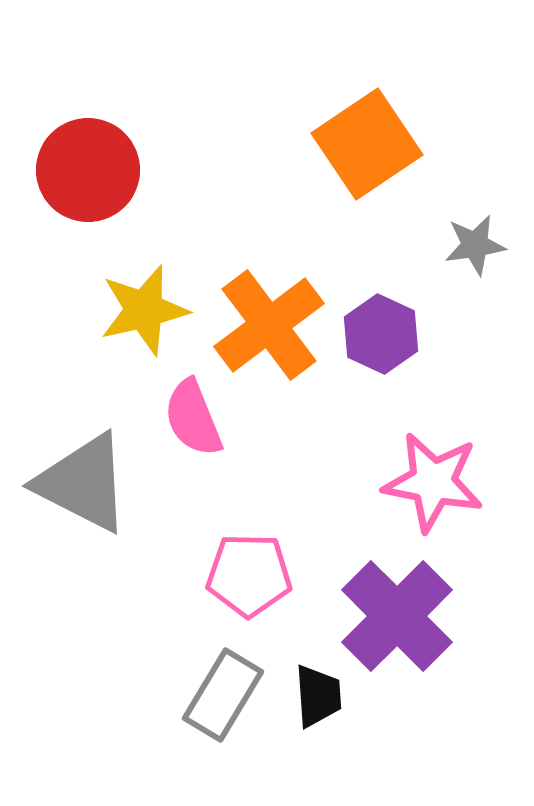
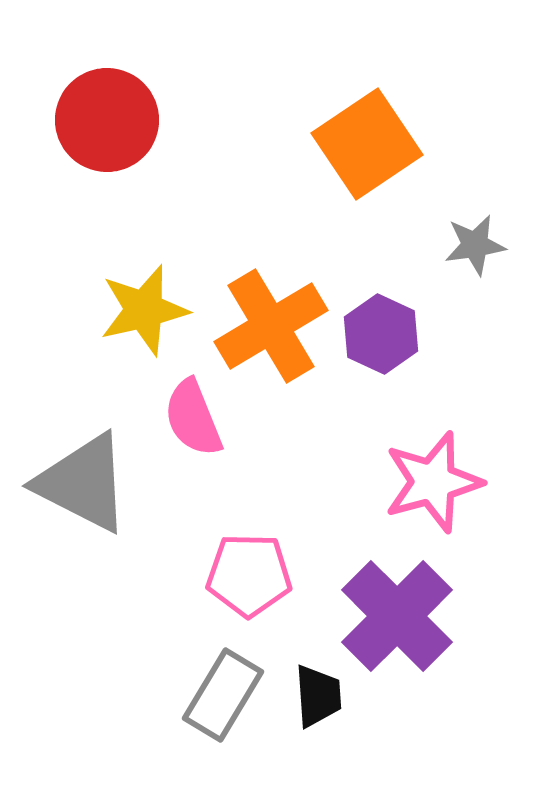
red circle: moved 19 px right, 50 px up
orange cross: moved 2 px right, 1 px down; rotated 6 degrees clockwise
pink star: rotated 26 degrees counterclockwise
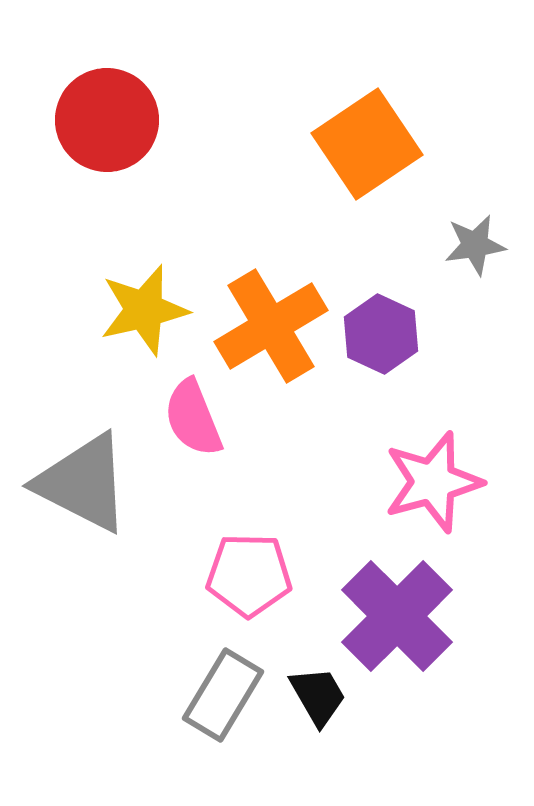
black trapezoid: rotated 26 degrees counterclockwise
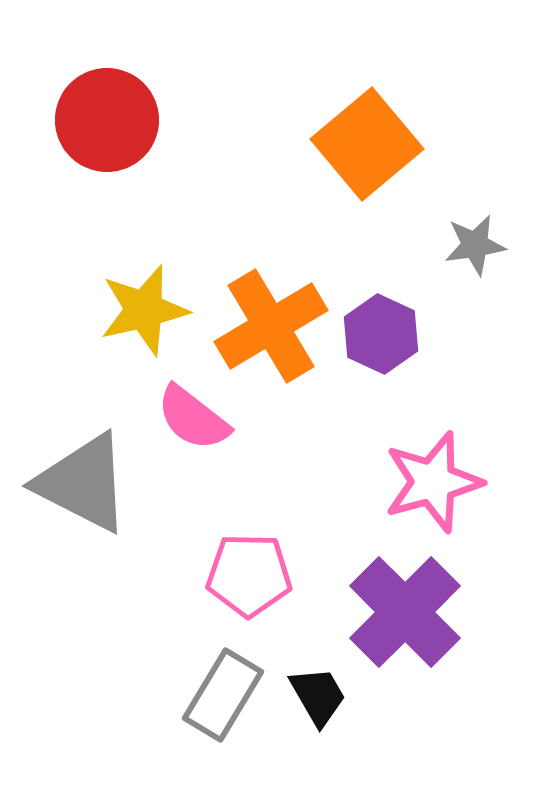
orange square: rotated 6 degrees counterclockwise
pink semicircle: rotated 30 degrees counterclockwise
purple cross: moved 8 px right, 4 px up
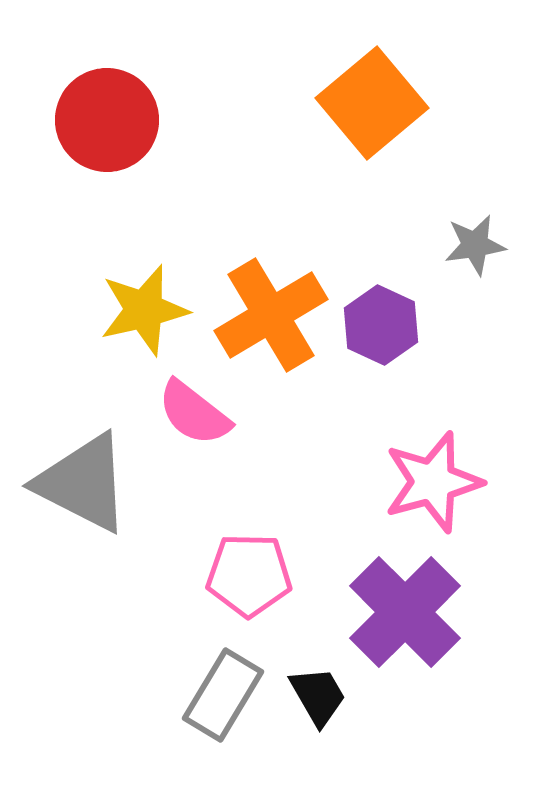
orange square: moved 5 px right, 41 px up
orange cross: moved 11 px up
purple hexagon: moved 9 px up
pink semicircle: moved 1 px right, 5 px up
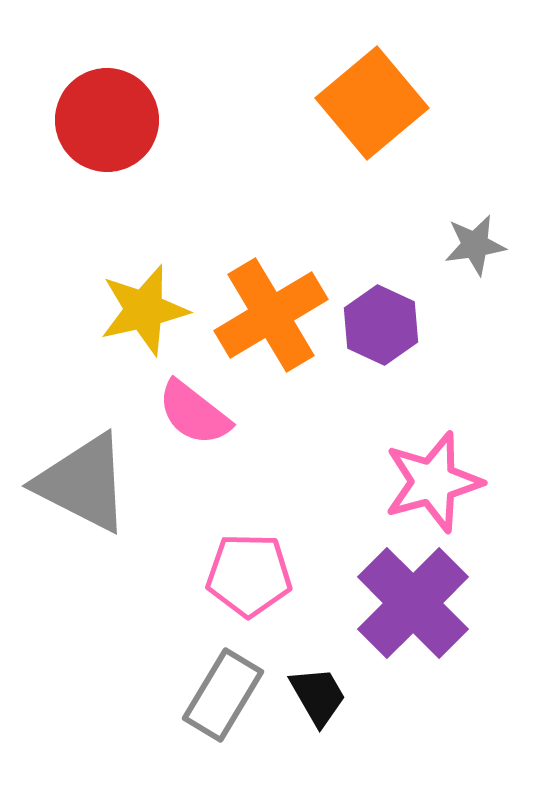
purple cross: moved 8 px right, 9 px up
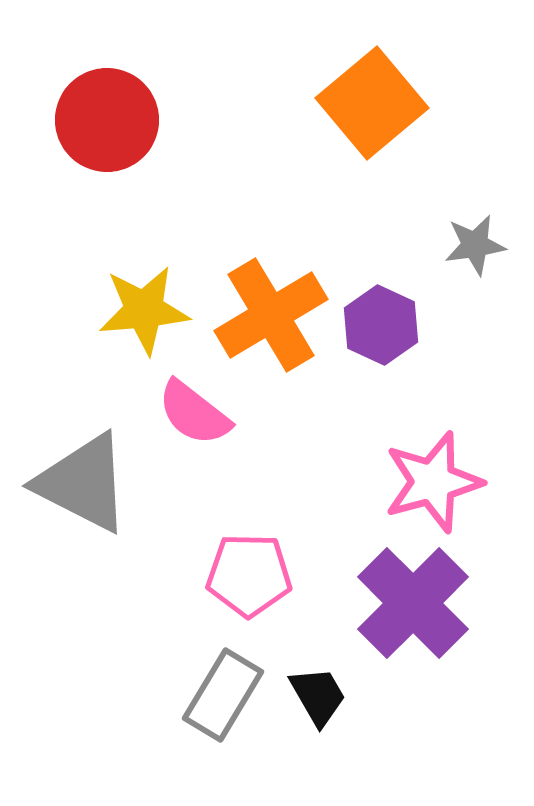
yellow star: rotated 8 degrees clockwise
